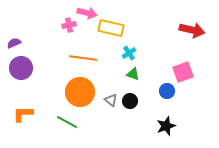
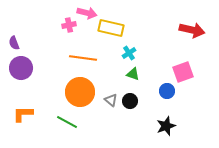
purple semicircle: rotated 88 degrees counterclockwise
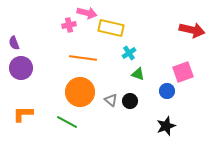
green triangle: moved 5 px right
